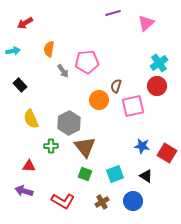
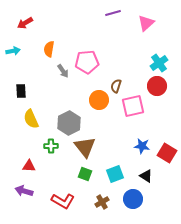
black rectangle: moved 1 px right, 6 px down; rotated 40 degrees clockwise
blue circle: moved 2 px up
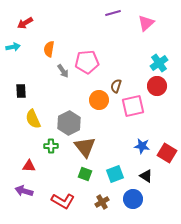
cyan arrow: moved 4 px up
yellow semicircle: moved 2 px right
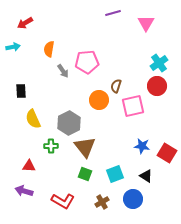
pink triangle: rotated 18 degrees counterclockwise
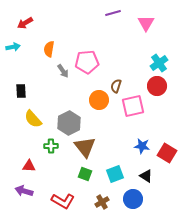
yellow semicircle: rotated 18 degrees counterclockwise
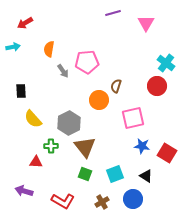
cyan cross: moved 7 px right; rotated 18 degrees counterclockwise
pink square: moved 12 px down
red triangle: moved 7 px right, 4 px up
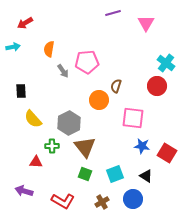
pink square: rotated 20 degrees clockwise
green cross: moved 1 px right
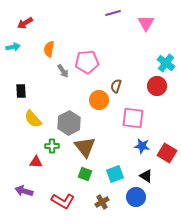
blue circle: moved 3 px right, 2 px up
